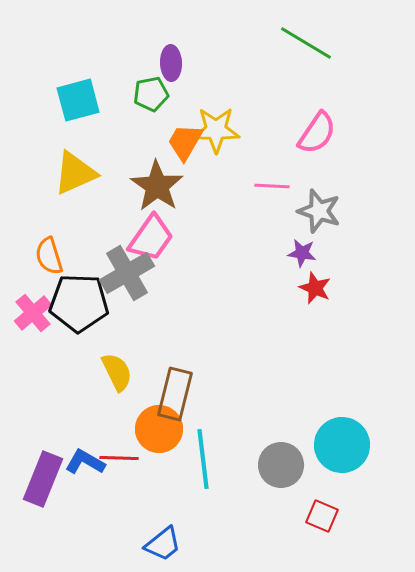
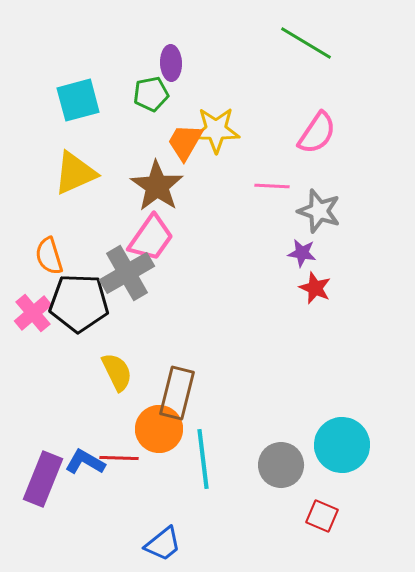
brown rectangle: moved 2 px right, 1 px up
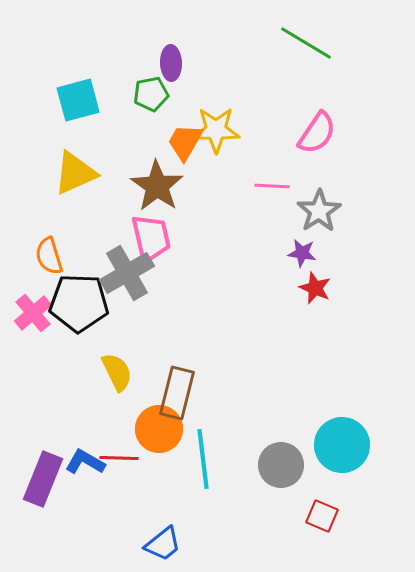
gray star: rotated 21 degrees clockwise
pink trapezoid: rotated 48 degrees counterclockwise
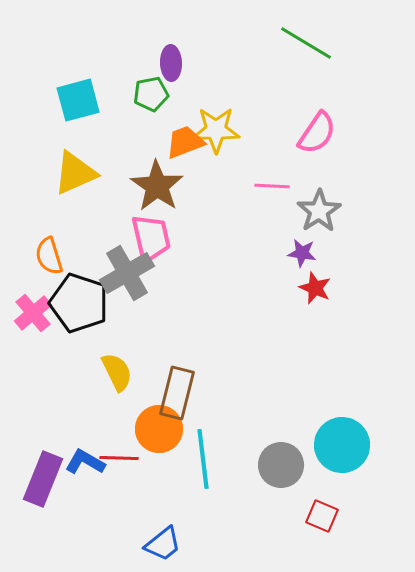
orange trapezoid: rotated 39 degrees clockwise
black pentagon: rotated 16 degrees clockwise
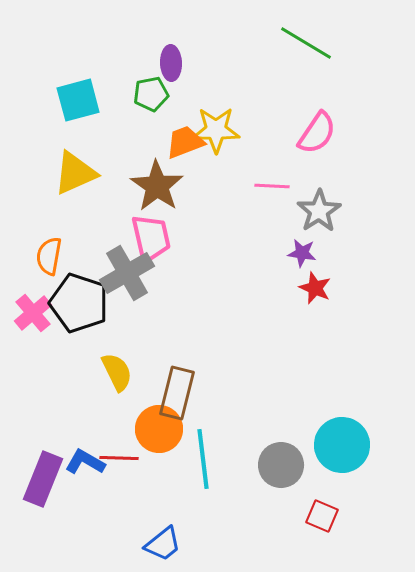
orange semicircle: rotated 27 degrees clockwise
